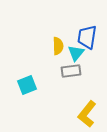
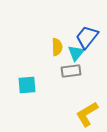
blue trapezoid: rotated 30 degrees clockwise
yellow semicircle: moved 1 px left, 1 px down
cyan square: rotated 18 degrees clockwise
yellow L-shape: rotated 20 degrees clockwise
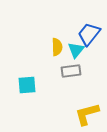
blue trapezoid: moved 2 px right, 3 px up
cyan triangle: moved 3 px up
yellow L-shape: rotated 16 degrees clockwise
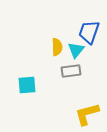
blue trapezoid: moved 2 px up; rotated 20 degrees counterclockwise
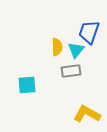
yellow L-shape: rotated 44 degrees clockwise
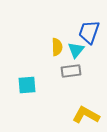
yellow L-shape: moved 1 px left, 1 px down
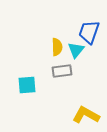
gray rectangle: moved 9 px left
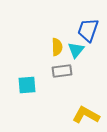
blue trapezoid: moved 1 px left, 2 px up
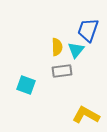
cyan square: moved 1 px left; rotated 24 degrees clockwise
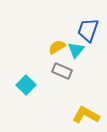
yellow semicircle: rotated 120 degrees counterclockwise
gray rectangle: rotated 30 degrees clockwise
cyan square: rotated 24 degrees clockwise
